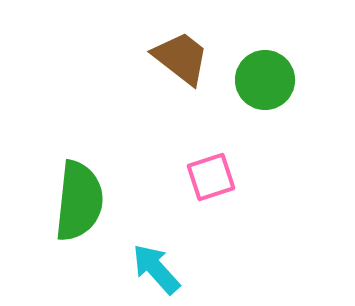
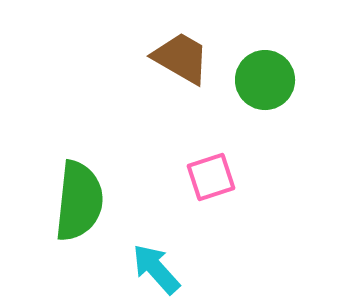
brown trapezoid: rotated 8 degrees counterclockwise
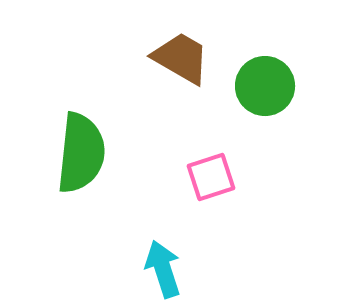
green circle: moved 6 px down
green semicircle: moved 2 px right, 48 px up
cyan arrow: moved 7 px right; rotated 24 degrees clockwise
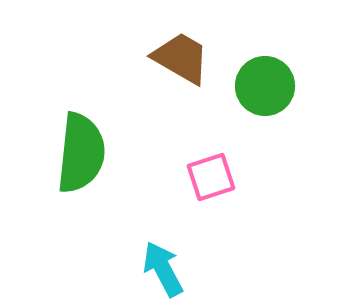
cyan arrow: rotated 10 degrees counterclockwise
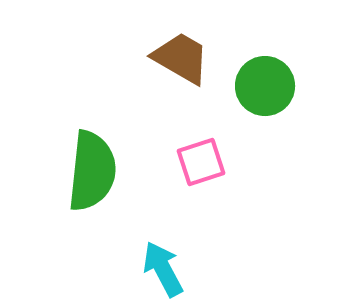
green semicircle: moved 11 px right, 18 px down
pink square: moved 10 px left, 15 px up
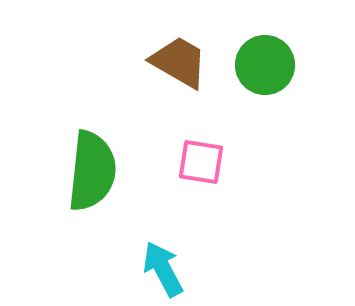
brown trapezoid: moved 2 px left, 4 px down
green circle: moved 21 px up
pink square: rotated 27 degrees clockwise
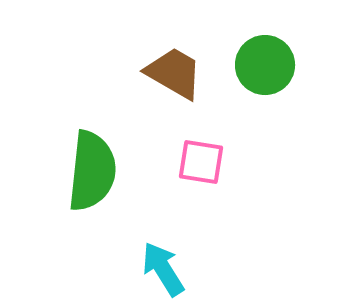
brown trapezoid: moved 5 px left, 11 px down
cyan arrow: rotated 4 degrees counterclockwise
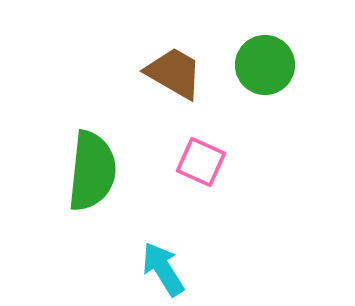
pink square: rotated 15 degrees clockwise
